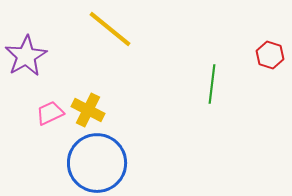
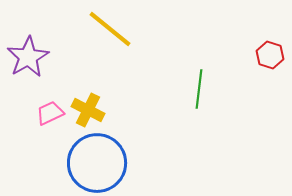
purple star: moved 2 px right, 1 px down
green line: moved 13 px left, 5 px down
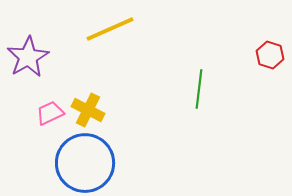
yellow line: rotated 63 degrees counterclockwise
blue circle: moved 12 px left
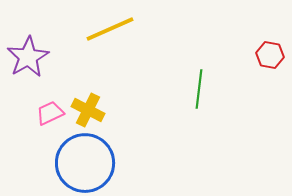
red hexagon: rotated 8 degrees counterclockwise
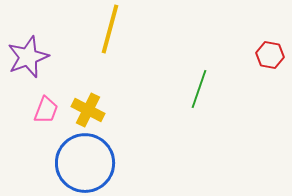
yellow line: rotated 51 degrees counterclockwise
purple star: rotated 9 degrees clockwise
green line: rotated 12 degrees clockwise
pink trapezoid: moved 4 px left, 3 px up; rotated 136 degrees clockwise
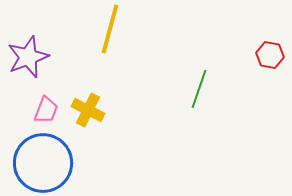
blue circle: moved 42 px left
